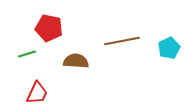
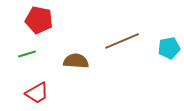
red pentagon: moved 10 px left, 8 px up
brown line: rotated 12 degrees counterclockwise
cyan pentagon: rotated 15 degrees clockwise
red trapezoid: rotated 35 degrees clockwise
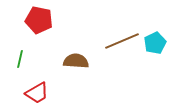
cyan pentagon: moved 14 px left, 5 px up; rotated 15 degrees counterclockwise
green line: moved 7 px left, 5 px down; rotated 60 degrees counterclockwise
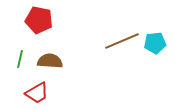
cyan pentagon: rotated 20 degrees clockwise
brown semicircle: moved 26 px left
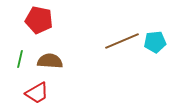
cyan pentagon: moved 1 px up
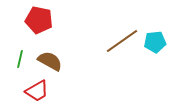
brown line: rotated 12 degrees counterclockwise
brown semicircle: rotated 25 degrees clockwise
red trapezoid: moved 2 px up
